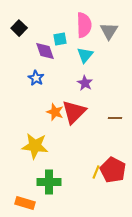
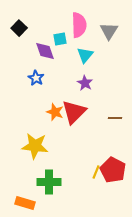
pink semicircle: moved 5 px left
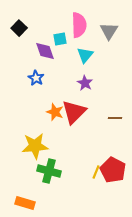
yellow star: rotated 12 degrees counterclockwise
green cross: moved 11 px up; rotated 15 degrees clockwise
